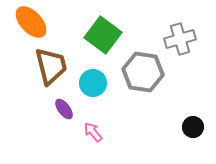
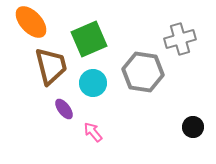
green square: moved 14 px left, 4 px down; rotated 30 degrees clockwise
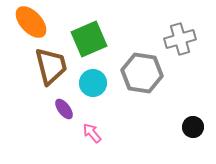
gray hexagon: moved 1 px left, 1 px down
pink arrow: moved 1 px left, 1 px down
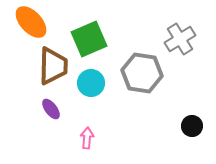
gray cross: rotated 16 degrees counterclockwise
brown trapezoid: moved 2 px right; rotated 15 degrees clockwise
cyan circle: moved 2 px left
purple ellipse: moved 13 px left
black circle: moved 1 px left, 1 px up
pink arrow: moved 5 px left, 5 px down; rotated 45 degrees clockwise
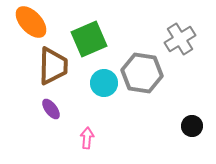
cyan circle: moved 13 px right
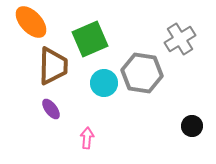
green square: moved 1 px right
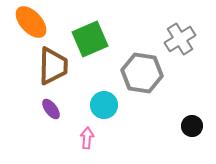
cyan circle: moved 22 px down
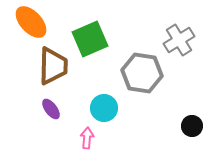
gray cross: moved 1 px left, 1 px down
cyan circle: moved 3 px down
